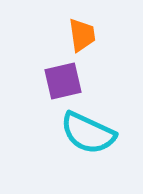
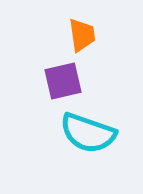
cyan semicircle: rotated 6 degrees counterclockwise
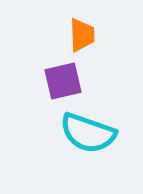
orange trapezoid: rotated 6 degrees clockwise
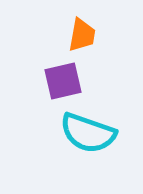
orange trapezoid: rotated 12 degrees clockwise
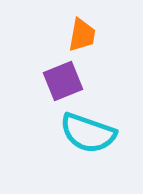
purple square: rotated 9 degrees counterclockwise
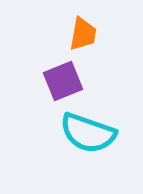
orange trapezoid: moved 1 px right, 1 px up
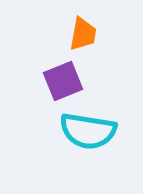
cyan semicircle: moved 2 px up; rotated 10 degrees counterclockwise
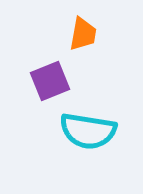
purple square: moved 13 px left
